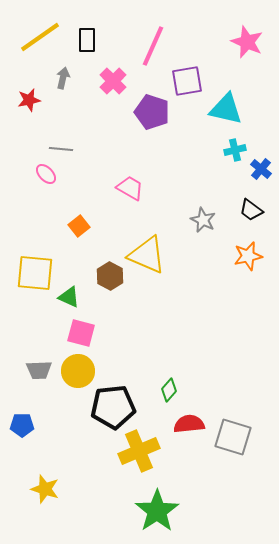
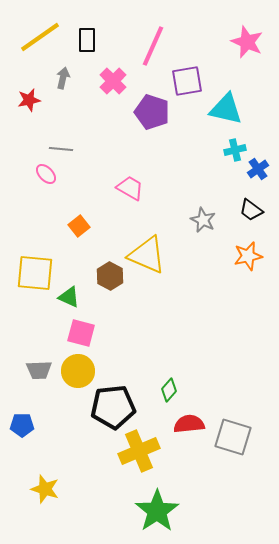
blue cross: moved 3 px left; rotated 15 degrees clockwise
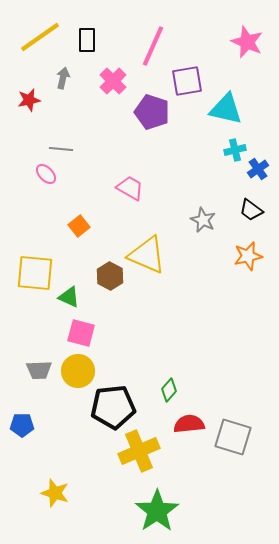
yellow star: moved 10 px right, 4 px down
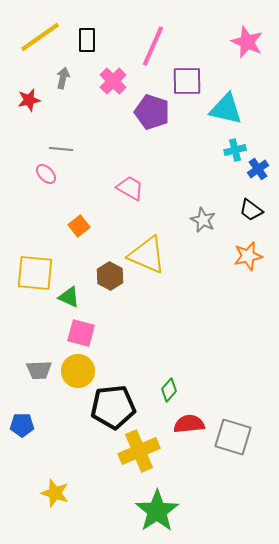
purple square: rotated 8 degrees clockwise
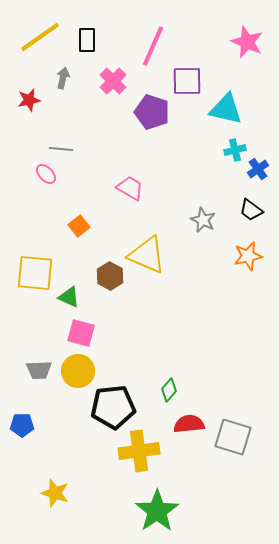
yellow cross: rotated 15 degrees clockwise
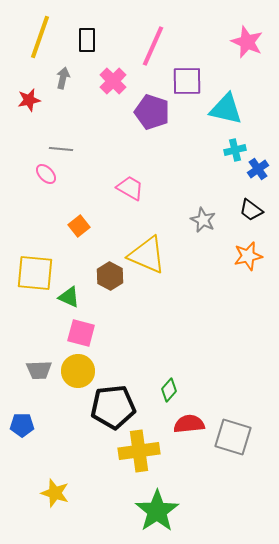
yellow line: rotated 36 degrees counterclockwise
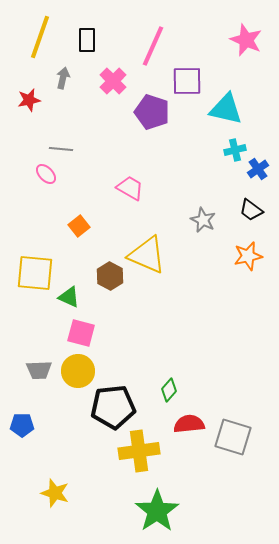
pink star: moved 1 px left, 2 px up
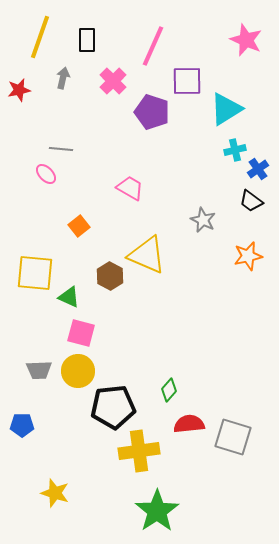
red star: moved 10 px left, 10 px up
cyan triangle: rotated 45 degrees counterclockwise
black trapezoid: moved 9 px up
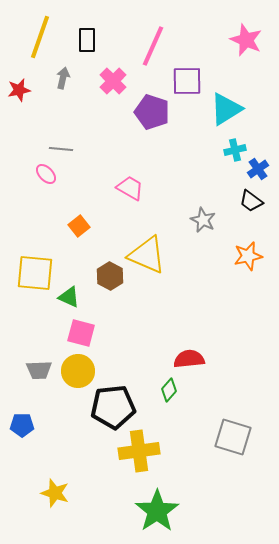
red semicircle: moved 65 px up
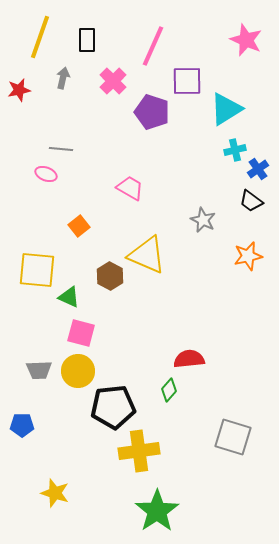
pink ellipse: rotated 25 degrees counterclockwise
yellow square: moved 2 px right, 3 px up
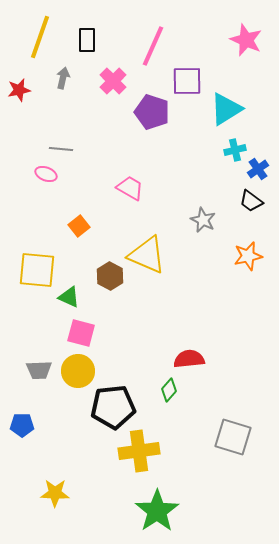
yellow star: rotated 16 degrees counterclockwise
